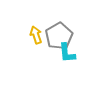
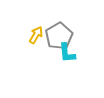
yellow arrow: rotated 48 degrees clockwise
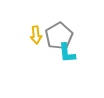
yellow arrow: rotated 144 degrees clockwise
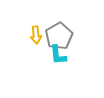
cyan L-shape: moved 9 px left, 2 px down
